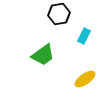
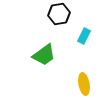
green trapezoid: moved 1 px right
yellow ellipse: moved 1 px left, 5 px down; rotated 65 degrees counterclockwise
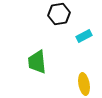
cyan rectangle: rotated 35 degrees clockwise
green trapezoid: moved 7 px left, 7 px down; rotated 120 degrees clockwise
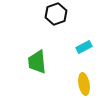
black hexagon: moved 3 px left; rotated 10 degrees counterclockwise
cyan rectangle: moved 11 px down
